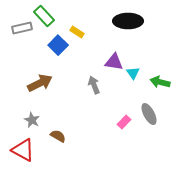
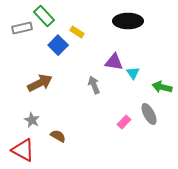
green arrow: moved 2 px right, 5 px down
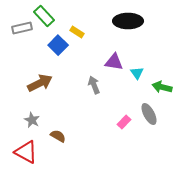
cyan triangle: moved 4 px right
red triangle: moved 3 px right, 2 px down
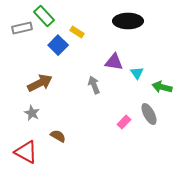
gray star: moved 7 px up
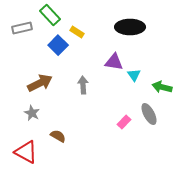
green rectangle: moved 6 px right, 1 px up
black ellipse: moved 2 px right, 6 px down
cyan triangle: moved 3 px left, 2 px down
gray arrow: moved 11 px left; rotated 18 degrees clockwise
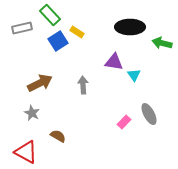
blue square: moved 4 px up; rotated 12 degrees clockwise
green arrow: moved 44 px up
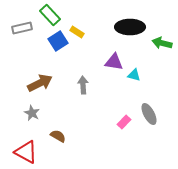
cyan triangle: rotated 40 degrees counterclockwise
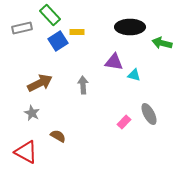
yellow rectangle: rotated 32 degrees counterclockwise
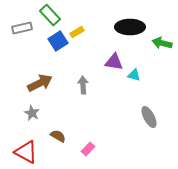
yellow rectangle: rotated 32 degrees counterclockwise
gray ellipse: moved 3 px down
pink rectangle: moved 36 px left, 27 px down
